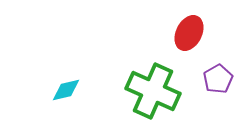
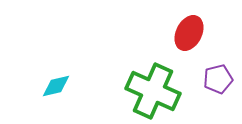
purple pentagon: rotated 16 degrees clockwise
cyan diamond: moved 10 px left, 4 px up
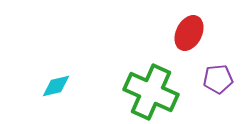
purple pentagon: rotated 8 degrees clockwise
green cross: moved 2 px left, 1 px down
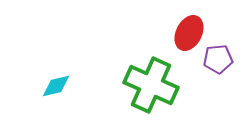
purple pentagon: moved 20 px up
green cross: moved 7 px up
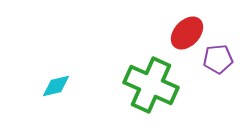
red ellipse: moved 2 px left; rotated 16 degrees clockwise
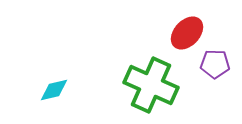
purple pentagon: moved 3 px left, 5 px down; rotated 8 degrees clockwise
cyan diamond: moved 2 px left, 4 px down
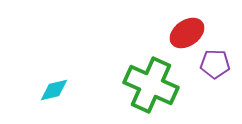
red ellipse: rotated 12 degrees clockwise
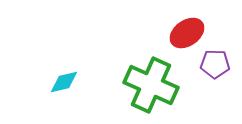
cyan diamond: moved 10 px right, 8 px up
